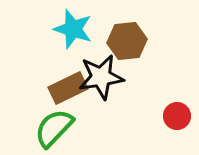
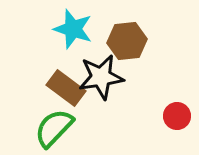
brown rectangle: moved 2 px left; rotated 63 degrees clockwise
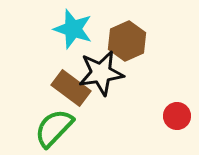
brown hexagon: rotated 18 degrees counterclockwise
black star: moved 4 px up
brown rectangle: moved 5 px right
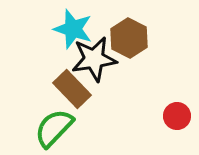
brown hexagon: moved 2 px right, 3 px up; rotated 9 degrees counterclockwise
black star: moved 7 px left, 14 px up
brown rectangle: moved 1 px right, 1 px down; rotated 9 degrees clockwise
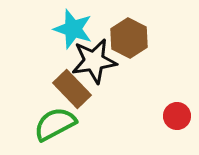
black star: moved 2 px down
green semicircle: moved 1 px right, 4 px up; rotated 18 degrees clockwise
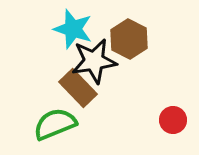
brown hexagon: moved 1 px down
brown rectangle: moved 6 px right, 1 px up
red circle: moved 4 px left, 4 px down
green semicircle: rotated 6 degrees clockwise
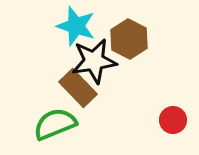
cyan star: moved 3 px right, 3 px up
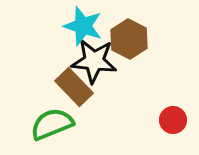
cyan star: moved 7 px right
black star: rotated 15 degrees clockwise
brown rectangle: moved 4 px left, 1 px up
green semicircle: moved 3 px left
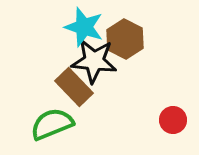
cyan star: moved 1 px right, 1 px down
brown hexagon: moved 4 px left
